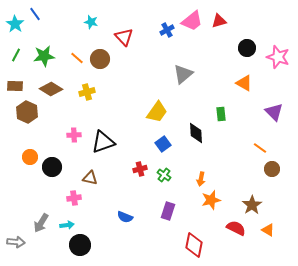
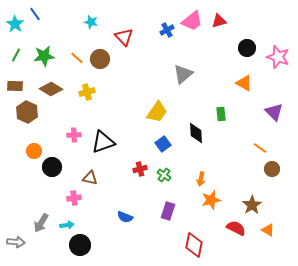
orange circle at (30, 157): moved 4 px right, 6 px up
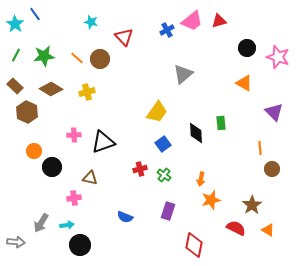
brown rectangle at (15, 86): rotated 42 degrees clockwise
green rectangle at (221, 114): moved 9 px down
orange line at (260, 148): rotated 48 degrees clockwise
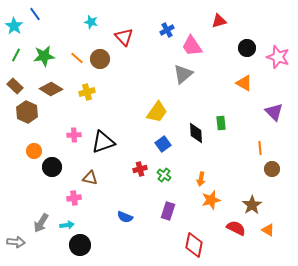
pink trapezoid at (192, 21): moved 25 px down; rotated 95 degrees clockwise
cyan star at (15, 24): moved 1 px left, 2 px down
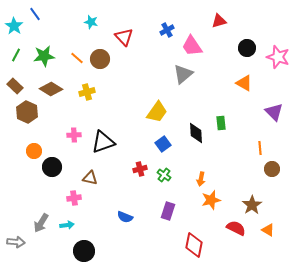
black circle at (80, 245): moved 4 px right, 6 px down
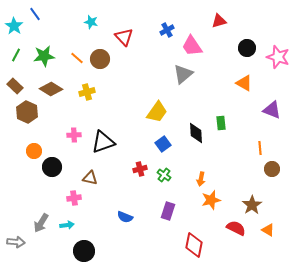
purple triangle at (274, 112): moved 2 px left, 2 px up; rotated 24 degrees counterclockwise
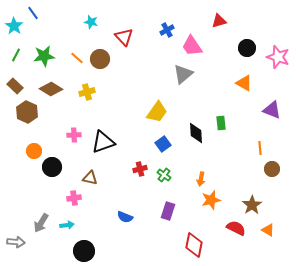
blue line at (35, 14): moved 2 px left, 1 px up
